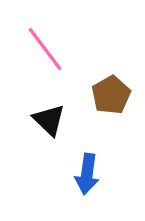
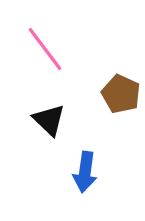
brown pentagon: moved 10 px right, 1 px up; rotated 18 degrees counterclockwise
blue arrow: moved 2 px left, 2 px up
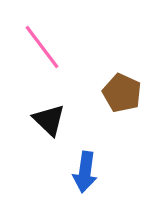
pink line: moved 3 px left, 2 px up
brown pentagon: moved 1 px right, 1 px up
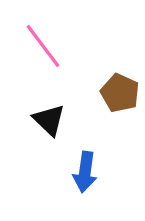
pink line: moved 1 px right, 1 px up
brown pentagon: moved 2 px left
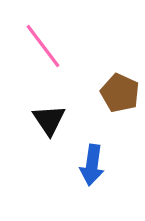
black triangle: rotated 12 degrees clockwise
blue arrow: moved 7 px right, 7 px up
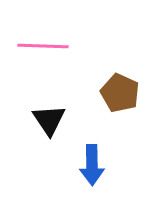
pink line: rotated 51 degrees counterclockwise
blue arrow: rotated 9 degrees counterclockwise
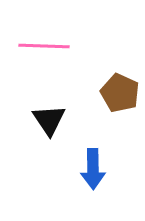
pink line: moved 1 px right
blue arrow: moved 1 px right, 4 px down
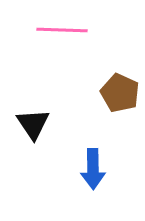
pink line: moved 18 px right, 16 px up
black triangle: moved 16 px left, 4 px down
